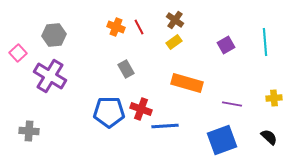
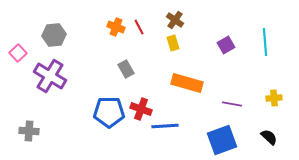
yellow rectangle: moved 1 px left, 1 px down; rotated 70 degrees counterclockwise
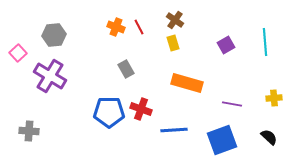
blue line: moved 9 px right, 4 px down
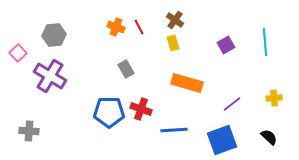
purple line: rotated 48 degrees counterclockwise
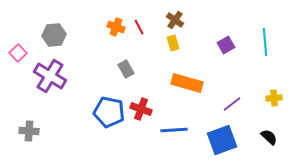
blue pentagon: rotated 12 degrees clockwise
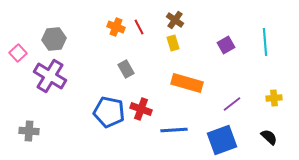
gray hexagon: moved 4 px down
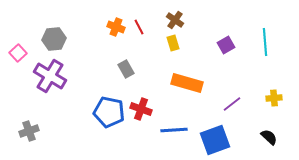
gray cross: rotated 24 degrees counterclockwise
blue square: moved 7 px left
